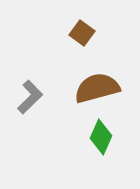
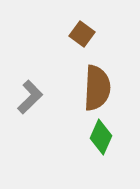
brown square: moved 1 px down
brown semicircle: rotated 108 degrees clockwise
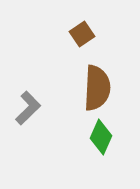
brown square: rotated 20 degrees clockwise
gray L-shape: moved 2 px left, 11 px down
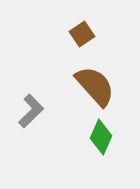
brown semicircle: moved 2 px left, 2 px up; rotated 45 degrees counterclockwise
gray L-shape: moved 3 px right, 3 px down
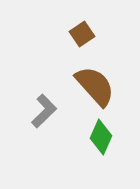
gray L-shape: moved 13 px right
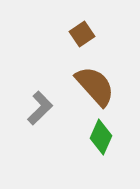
gray L-shape: moved 4 px left, 3 px up
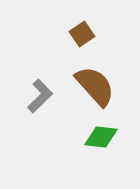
gray L-shape: moved 12 px up
green diamond: rotated 72 degrees clockwise
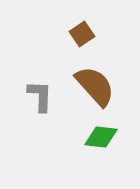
gray L-shape: rotated 44 degrees counterclockwise
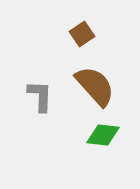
green diamond: moved 2 px right, 2 px up
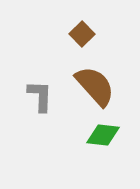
brown square: rotated 10 degrees counterclockwise
